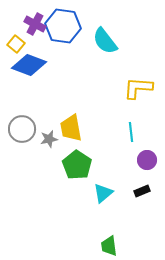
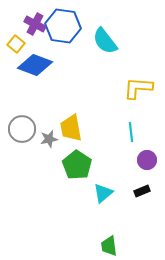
blue diamond: moved 6 px right
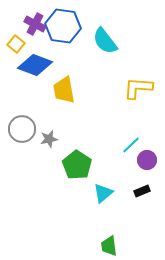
yellow trapezoid: moved 7 px left, 38 px up
cyan line: moved 13 px down; rotated 54 degrees clockwise
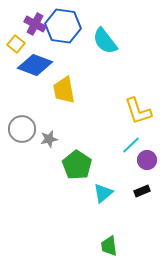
yellow L-shape: moved 23 px down; rotated 112 degrees counterclockwise
